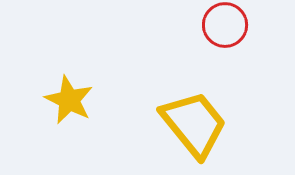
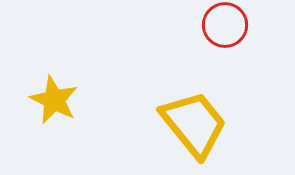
yellow star: moved 15 px left
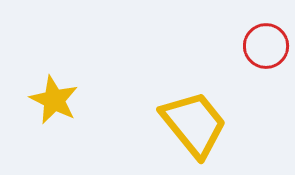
red circle: moved 41 px right, 21 px down
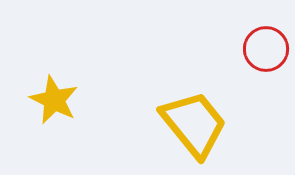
red circle: moved 3 px down
